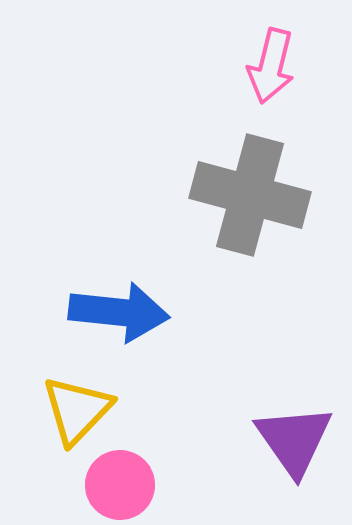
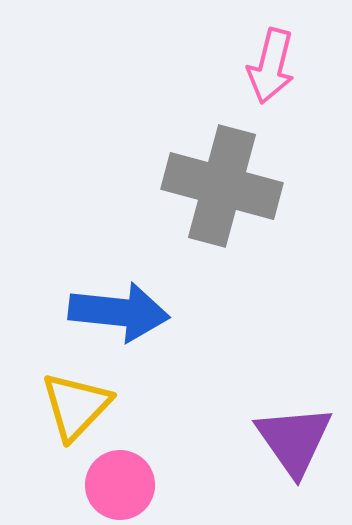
gray cross: moved 28 px left, 9 px up
yellow triangle: moved 1 px left, 4 px up
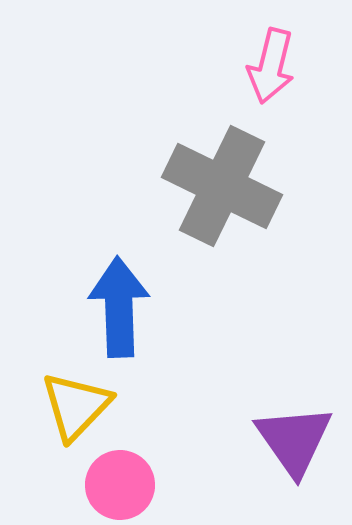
gray cross: rotated 11 degrees clockwise
blue arrow: moved 5 px up; rotated 98 degrees counterclockwise
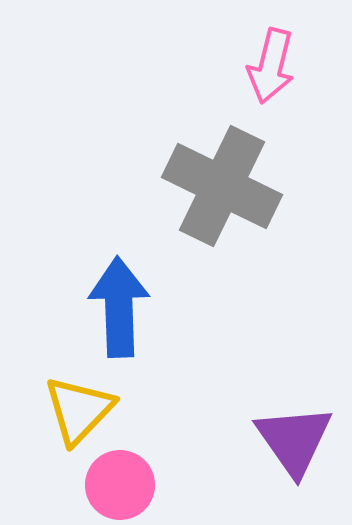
yellow triangle: moved 3 px right, 4 px down
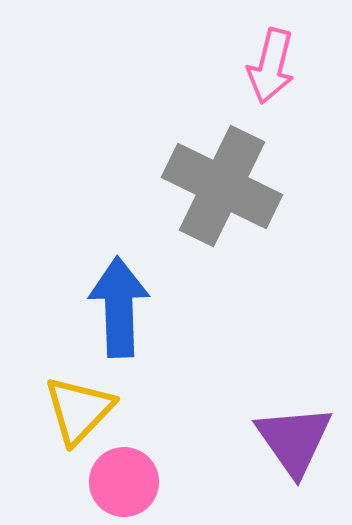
pink circle: moved 4 px right, 3 px up
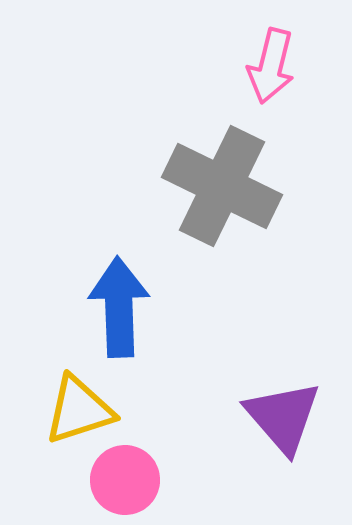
yellow triangle: rotated 28 degrees clockwise
purple triangle: moved 11 px left, 23 px up; rotated 6 degrees counterclockwise
pink circle: moved 1 px right, 2 px up
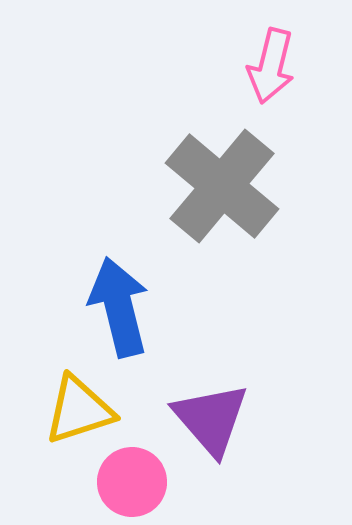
gray cross: rotated 14 degrees clockwise
blue arrow: rotated 12 degrees counterclockwise
purple triangle: moved 72 px left, 2 px down
pink circle: moved 7 px right, 2 px down
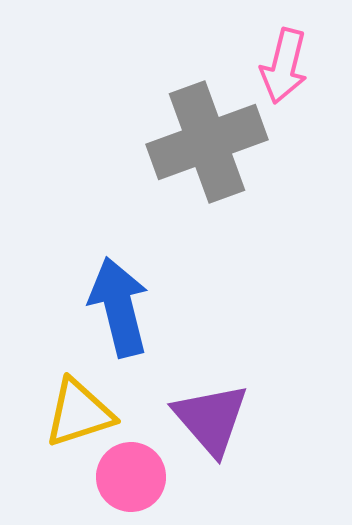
pink arrow: moved 13 px right
gray cross: moved 15 px left, 44 px up; rotated 30 degrees clockwise
yellow triangle: moved 3 px down
pink circle: moved 1 px left, 5 px up
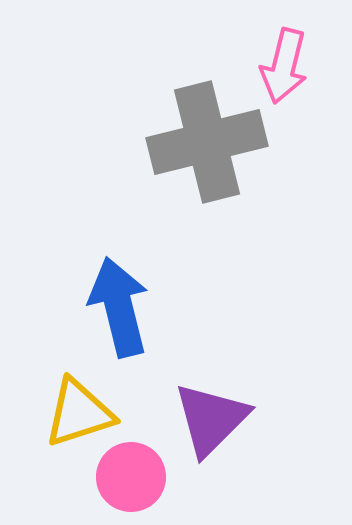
gray cross: rotated 6 degrees clockwise
purple triangle: rotated 26 degrees clockwise
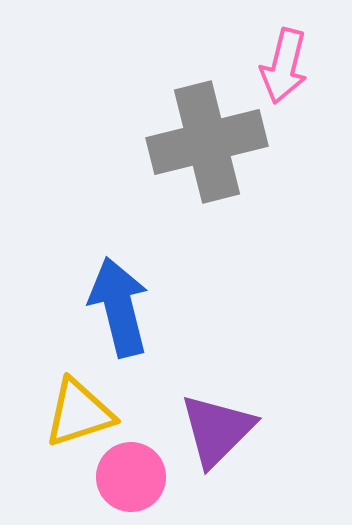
purple triangle: moved 6 px right, 11 px down
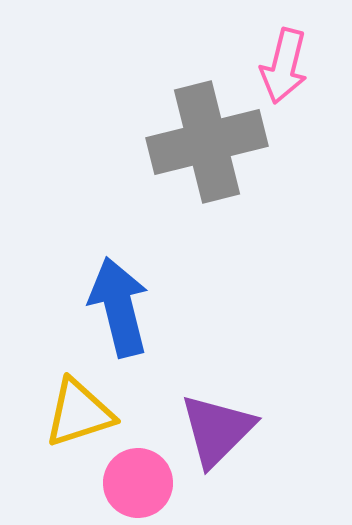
pink circle: moved 7 px right, 6 px down
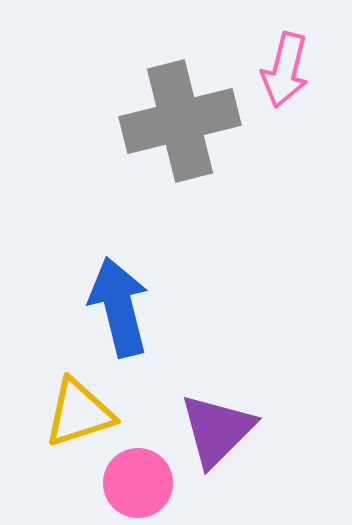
pink arrow: moved 1 px right, 4 px down
gray cross: moved 27 px left, 21 px up
